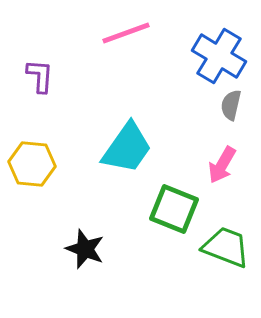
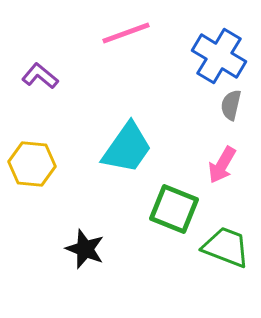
purple L-shape: rotated 54 degrees counterclockwise
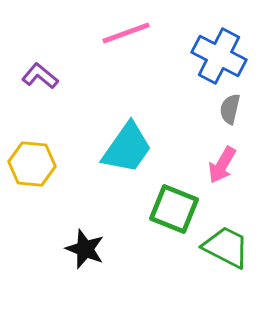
blue cross: rotated 4 degrees counterclockwise
gray semicircle: moved 1 px left, 4 px down
green trapezoid: rotated 6 degrees clockwise
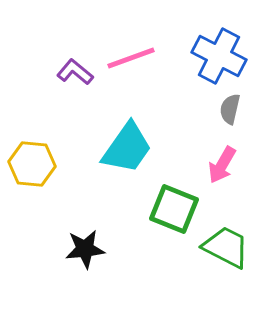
pink line: moved 5 px right, 25 px down
purple L-shape: moved 35 px right, 4 px up
black star: rotated 27 degrees counterclockwise
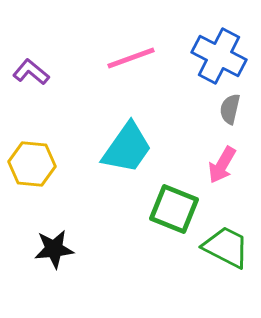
purple L-shape: moved 44 px left
black star: moved 31 px left
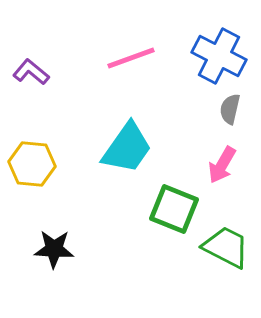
black star: rotated 9 degrees clockwise
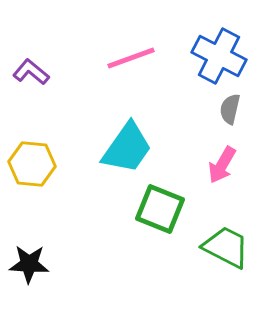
green square: moved 14 px left
black star: moved 25 px left, 15 px down
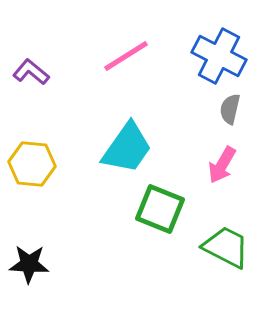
pink line: moved 5 px left, 2 px up; rotated 12 degrees counterclockwise
